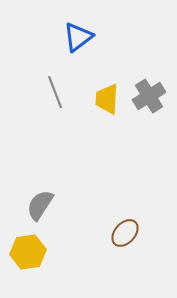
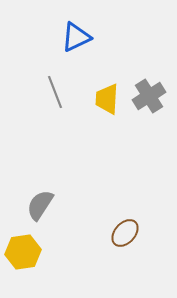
blue triangle: moved 2 px left; rotated 12 degrees clockwise
yellow hexagon: moved 5 px left
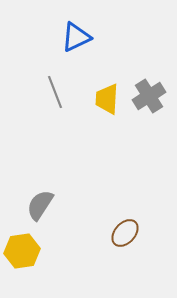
yellow hexagon: moved 1 px left, 1 px up
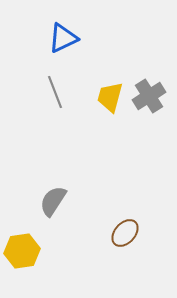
blue triangle: moved 13 px left, 1 px down
yellow trapezoid: moved 3 px right, 2 px up; rotated 12 degrees clockwise
gray semicircle: moved 13 px right, 4 px up
